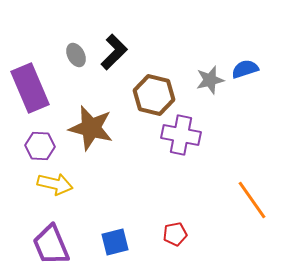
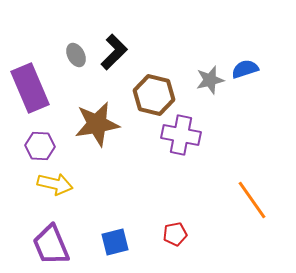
brown star: moved 6 px right, 4 px up; rotated 24 degrees counterclockwise
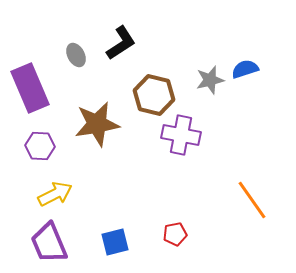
black L-shape: moved 7 px right, 9 px up; rotated 12 degrees clockwise
yellow arrow: moved 10 px down; rotated 40 degrees counterclockwise
purple trapezoid: moved 2 px left, 2 px up
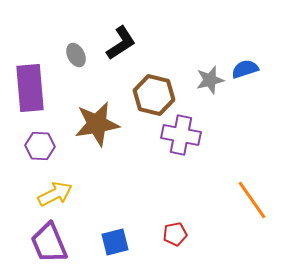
purple rectangle: rotated 18 degrees clockwise
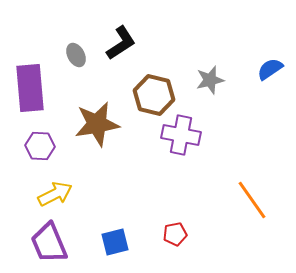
blue semicircle: moved 25 px right; rotated 16 degrees counterclockwise
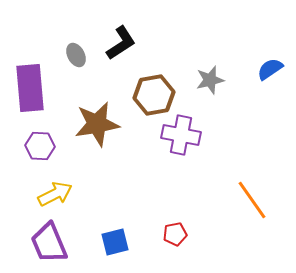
brown hexagon: rotated 24 degrees counterclockwise
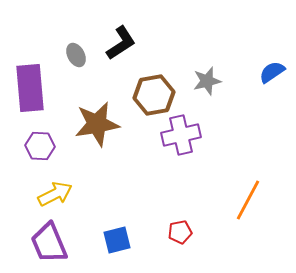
blue semicircle: moved 2 px right, 3 px down
gray star: moved 3 px left, 1 px down
purple cross: rotated 24 degrees counterclockwise
orange line: moved 4 px left; rotated 63 degrees clockwise
red pentagon: moved 5 px right, 2 px up
blue square: moved 2 px right, 2 px up
